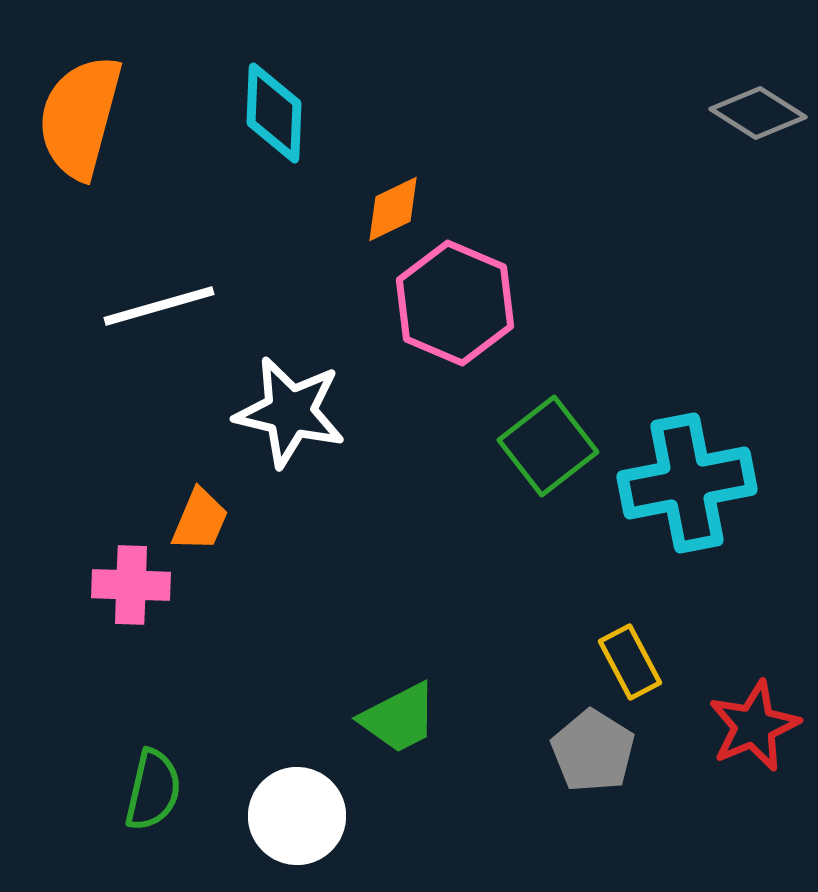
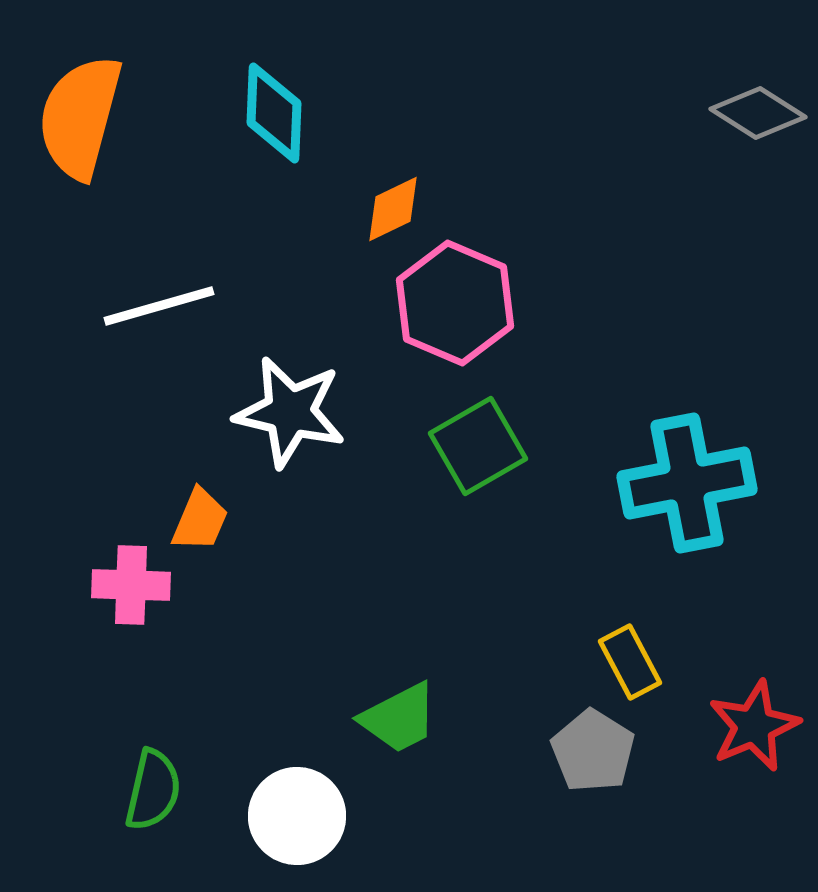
green square: moved 70 px left; rotated 8 degrees clockwise
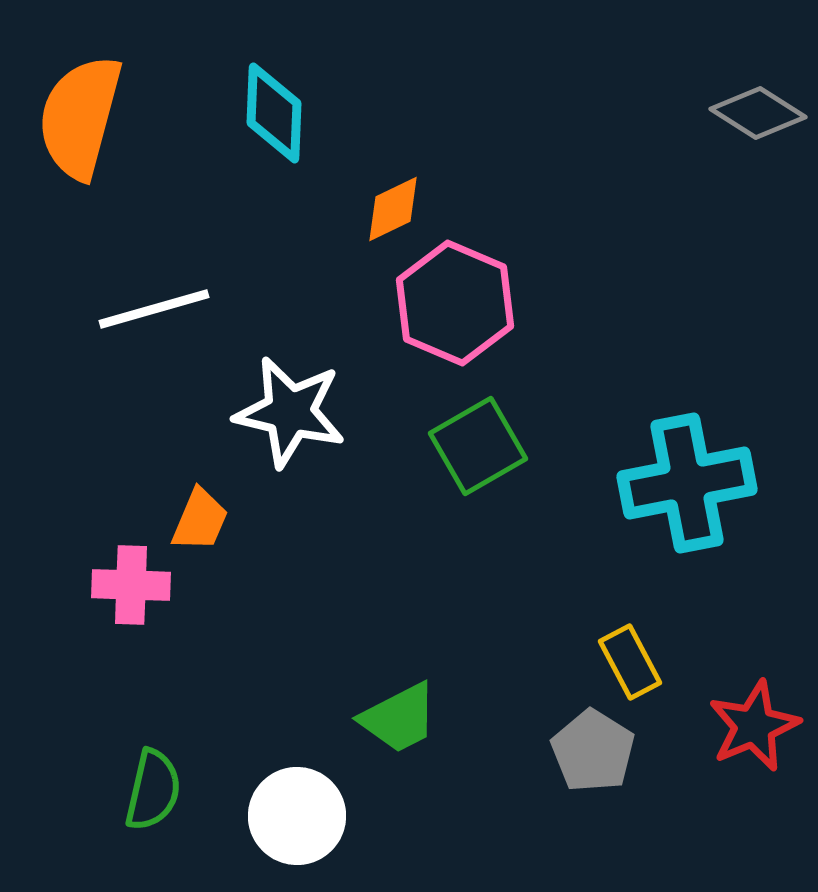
white line: moved 5 px left, 3 px down
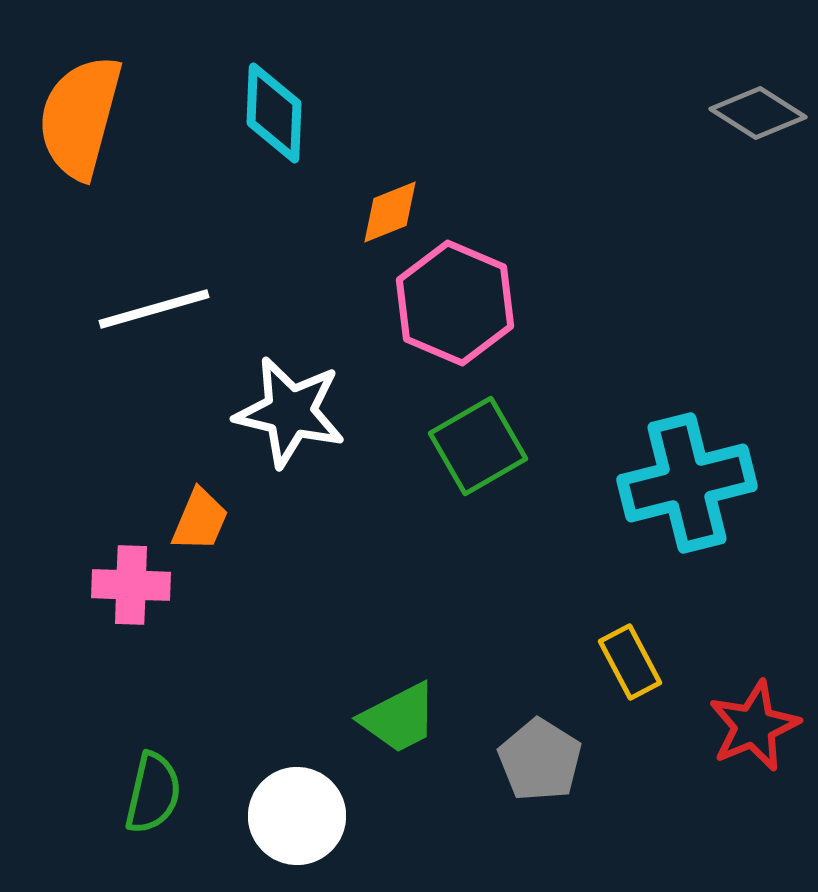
orange diamond: moved 3 px left, 3 px down; rotated 4 degrees clockwise
cyan cross: rotated 3 degrees counterclockwise
gray pentagon: moved 53 px left, 9 px down
green semicircle: moved 3 px down
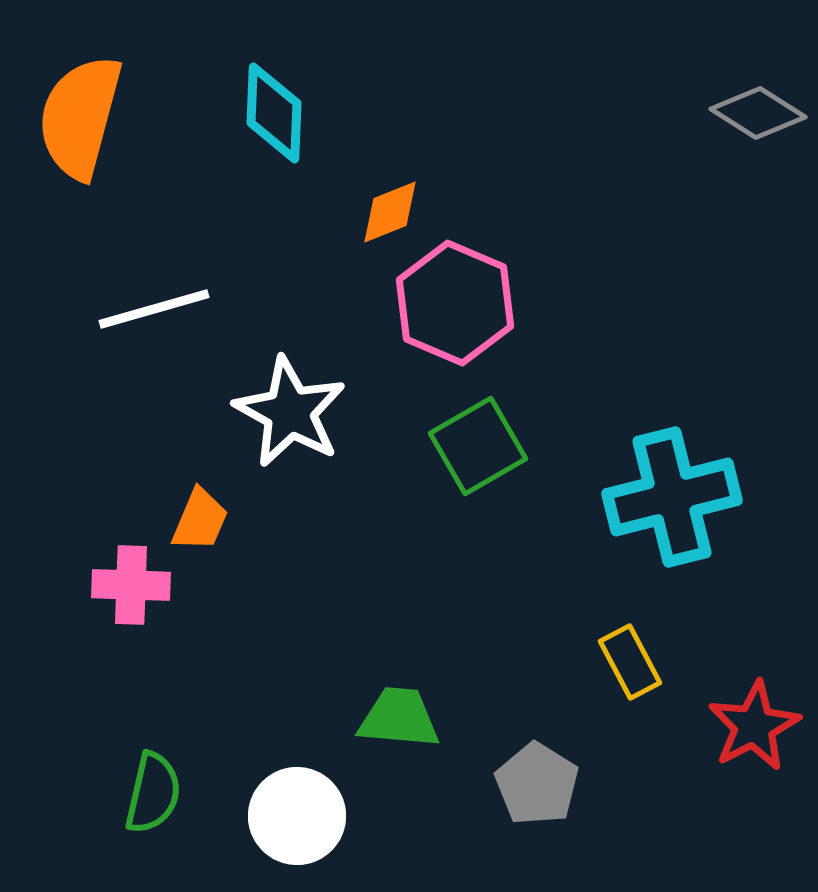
white star: rotated 16 degrees clockwise
cyan cross: moved 15 px left, 14 px down
green trapezoid: rotated 148 degrees counterclockwise
red star: rotated 4 degrees counterclockwise
gray pentagon: moved 3 px left, 24 px down
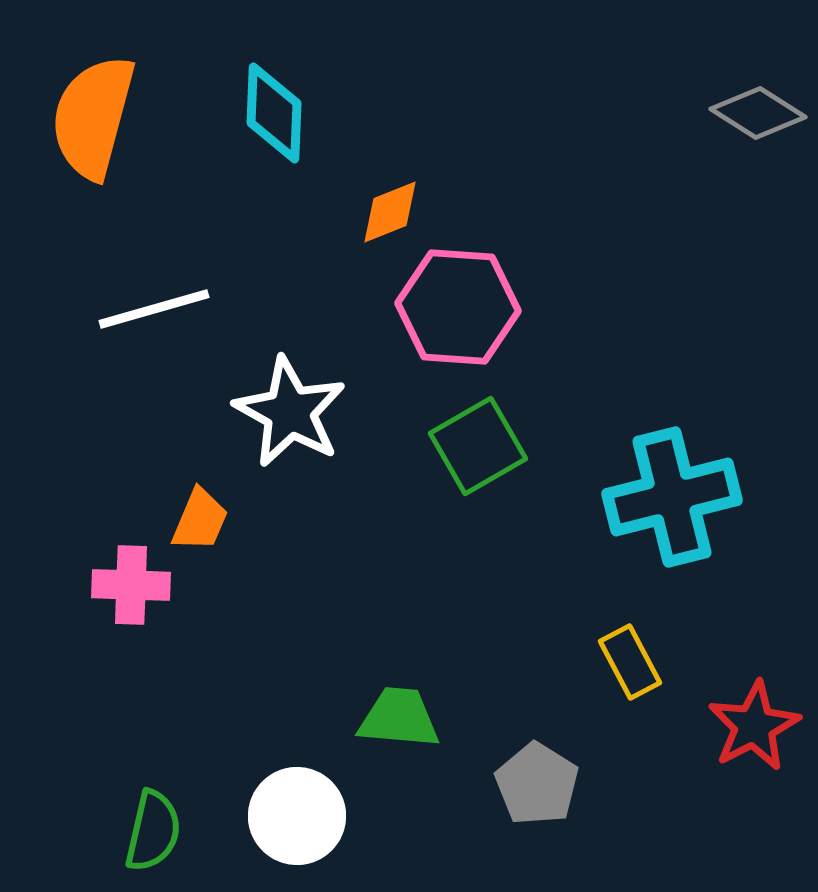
orange semicircle: moved 13 px right
pink hexagon: moved 3 px right, 4 px down; rotated 19 degrees counterclockwise
green semicircle: moved 38 px down
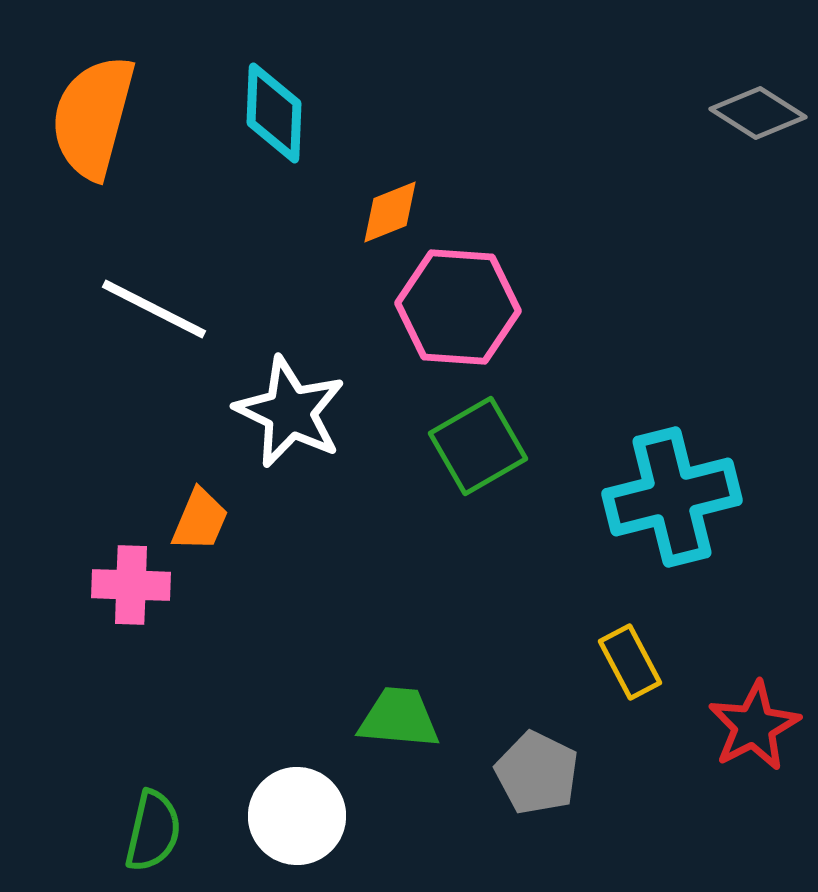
white line: rotated 43 degrees clockwise
white star: rotated 3 degrees counterclockwise
gray pentagon: moved 11 px up; rotated 6 degrees counterclockwise
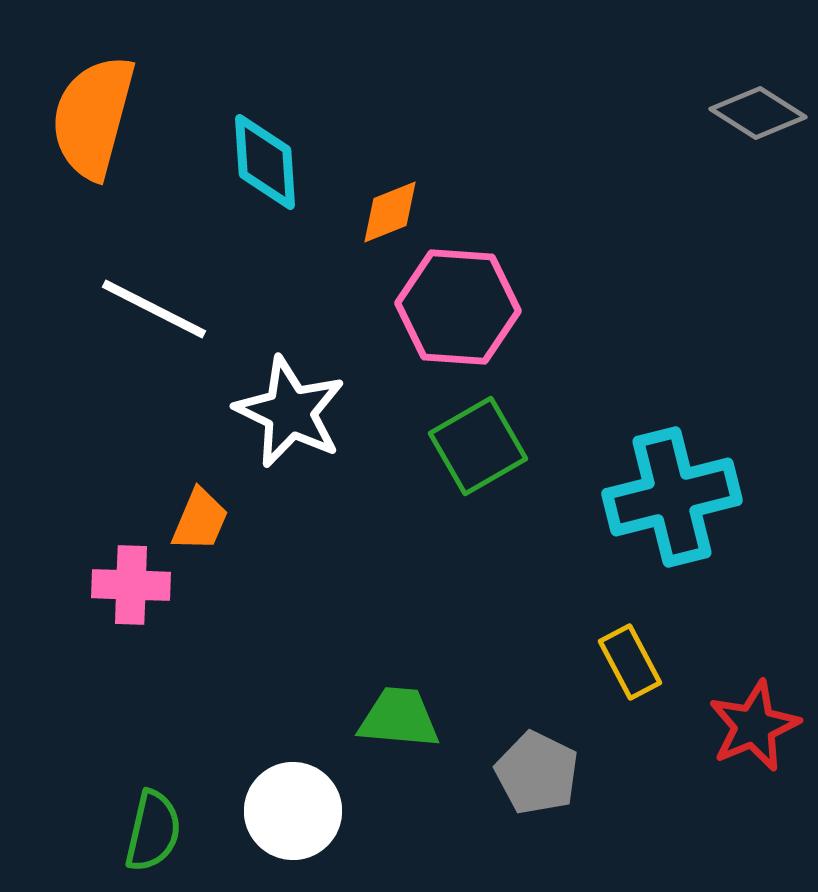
cyan diamond: moved 9 px left, 49 px down; rotated 6 degrees counterclockwise
red star: rotated 4 degrees clockwise
white circle: moved 4 px left, 5 px up
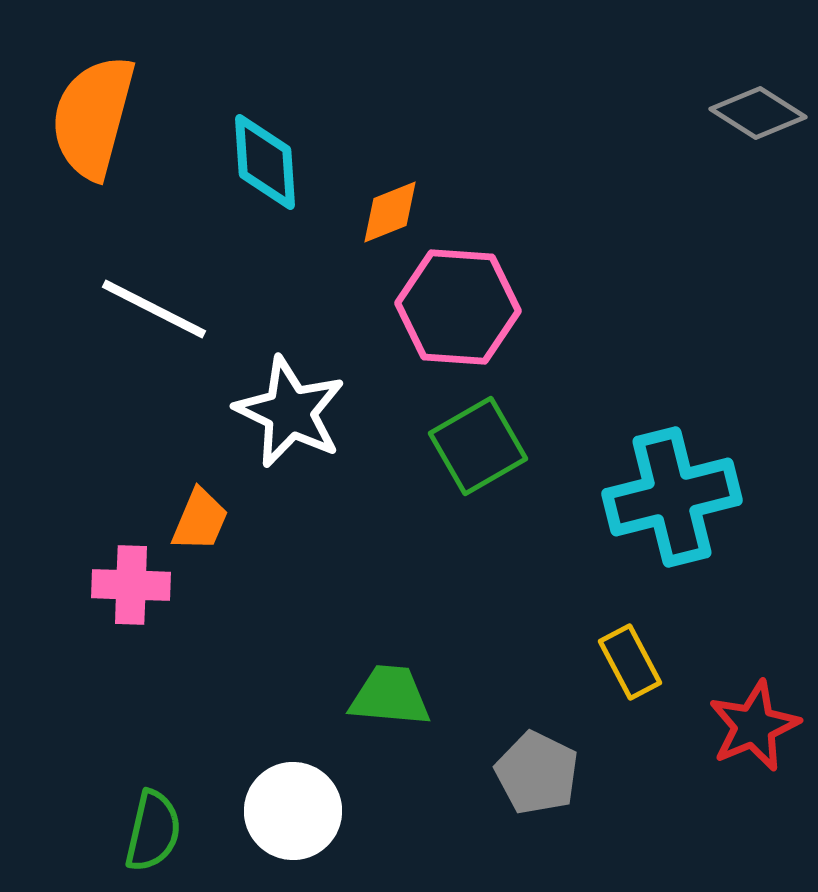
green trapezoid: moved 9 px left, 22 px up
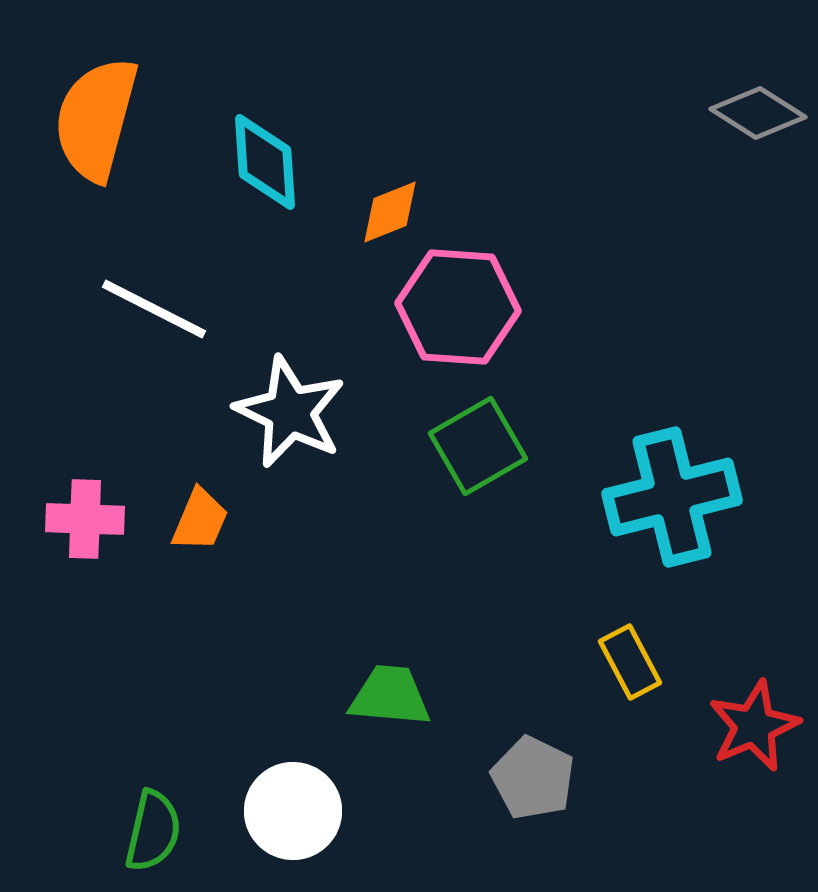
orange semicircle: moved 3 px right, 2 px down
pink cross: moved 46 px left, 66 px up
gray pentagon: moved 4 px left, 5 px down
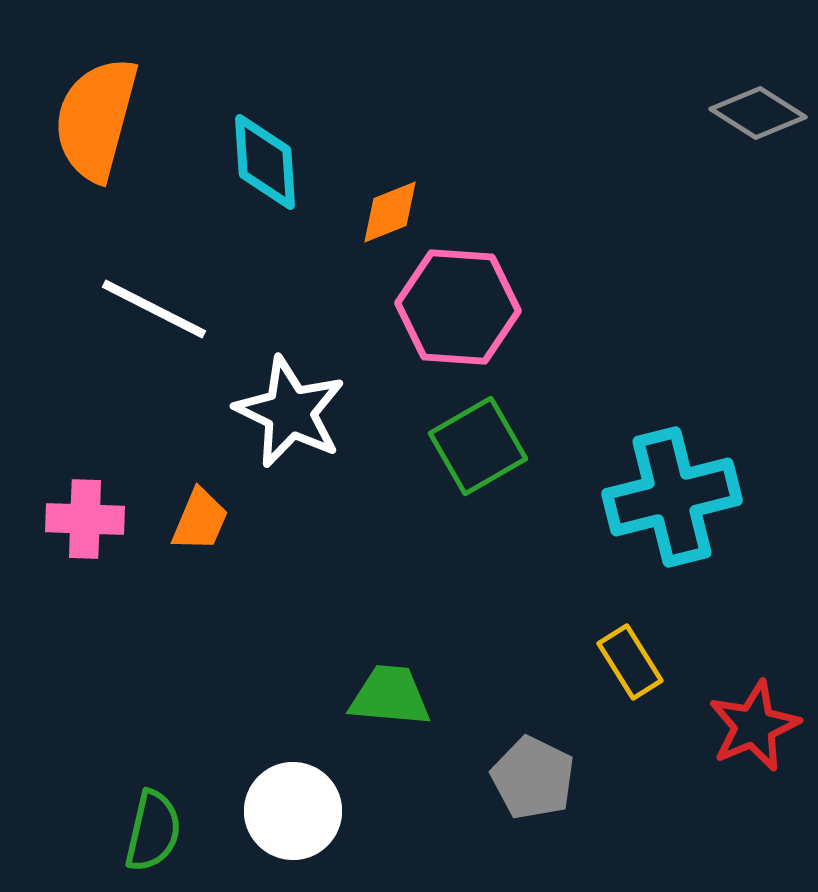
yellow rectangle: rotated 4 degrees counterclockwise
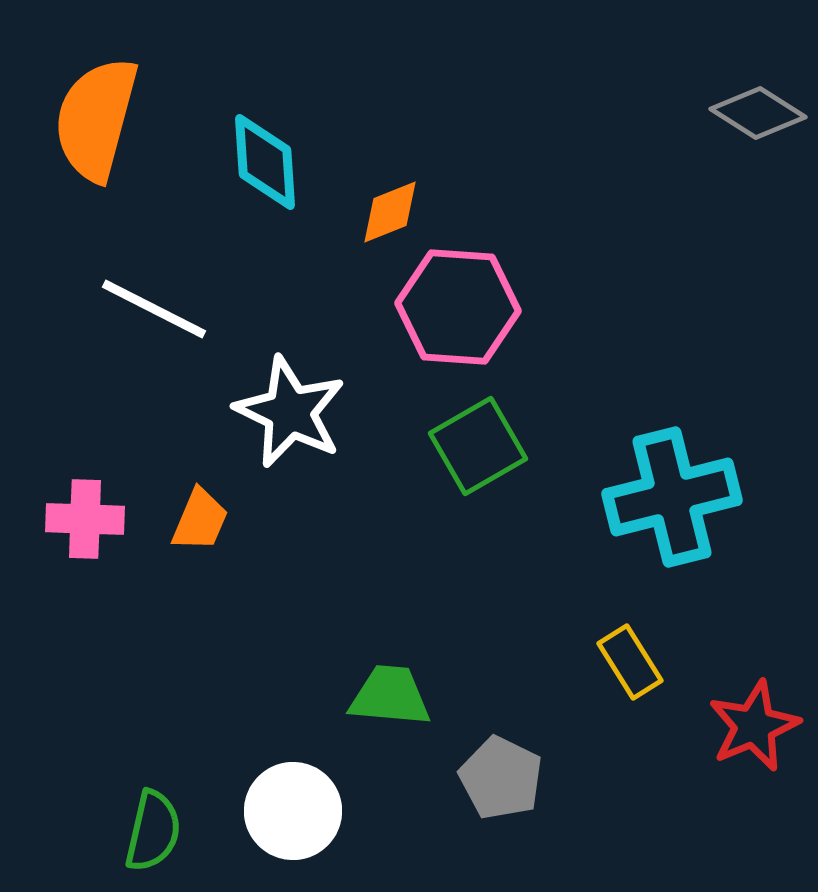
gray pentagon: moved 32 px left
